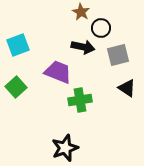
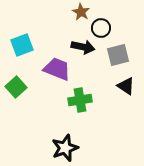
cyan square: moved 4 px right
purple trapezoid: moved 1 px left, 3 px up
black triangle: moved 1 px left, 2 px up
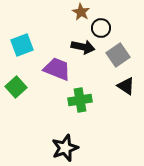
gray square: rotated 20 degrees counterclockwise
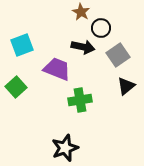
black triangle: rotated 48 degrees clockwise
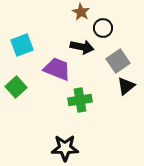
black circle: moved 2 px right
black arrow: moved 1 px left
gray square: moved 6 px down
black star: rotated 20 degrees clockwise
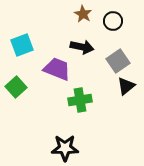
brown star: moved 2 px right, 2 px down
black circle: moved 10 px right, 7 px up
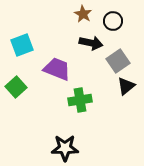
black arrow: moved 9 px right, 4 px up
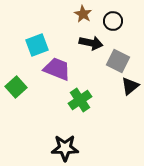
cyan square: moved 15 px right
gray square: rotated 30 degrees counterclockwise
black triangle: moved 4 px right
green cross: rotated 25 degrees counterclockwise
